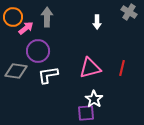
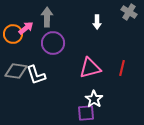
orange circle: moved 17 px down
purple circle: moved 15 px right, 8 px up
white L-shape: moved 12 px left; rotated 100 degrees counterclockwise
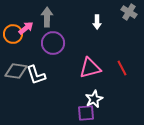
red line: rotated 42 degrees counterclockwise
white star: rotated 12 degrees clockwise
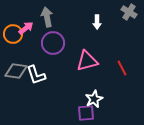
gray arrow: rotated 12 degrees counterclockwise
pink triangle: moved 3 px left, 7 px up
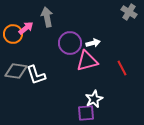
white arrow: moved 4 px left, 21 px down; rotated 104 degrees counterclockwise
purple circle: moved 17 px right
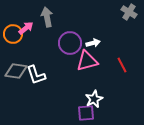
red line: moved 3 px up
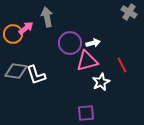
white star: moved 7 px right, 17 px up
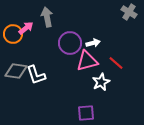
red line: moved 6 px left, 2 px up; rotated 21 degrees counterclockwise
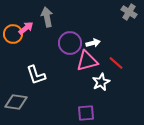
gray diamond: moved 31 px down
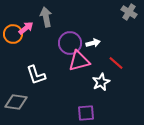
gray arrow: moved 1 px left
pink triangle: moved 8 px left
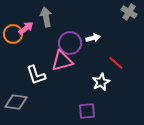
white arrow: moved 5 px up
pink triangle: moved 17 px left
purple square: moved 1 px right, 2 px up
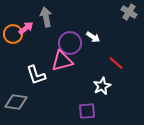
white arrow: moved 1 px up; rotated 48 degrees clockwise
white star: moved 1 px right, 4 px down
